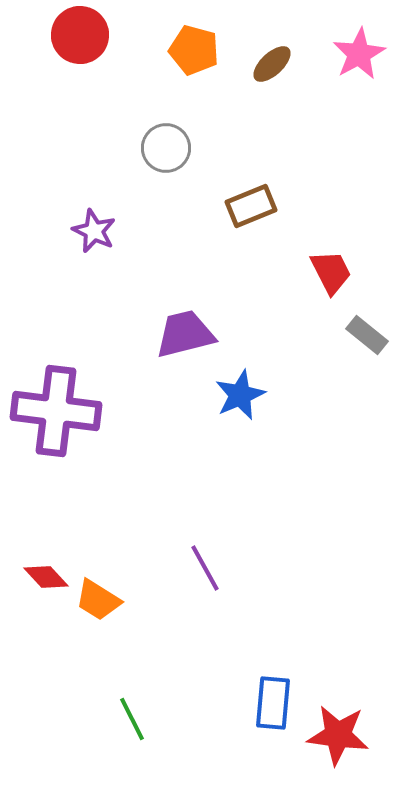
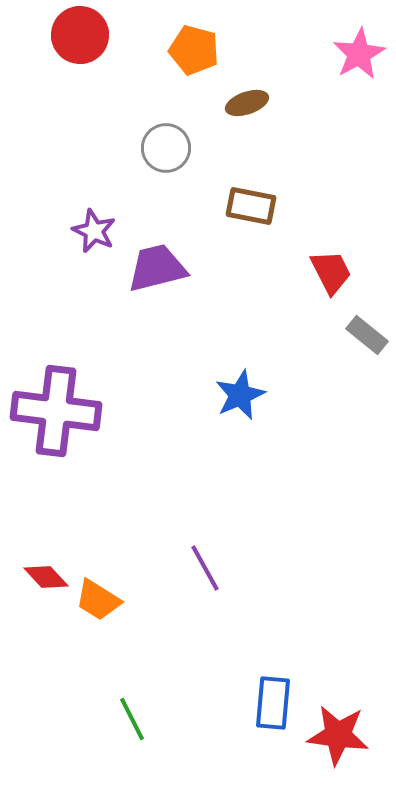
brown ellipse: moved 25 px left, 39 px down; rotated 24 degrees clockwise
brown rectangle: rotated 33 degrees clockwise
purple trapezoid: moved 28 px left, 66 px up
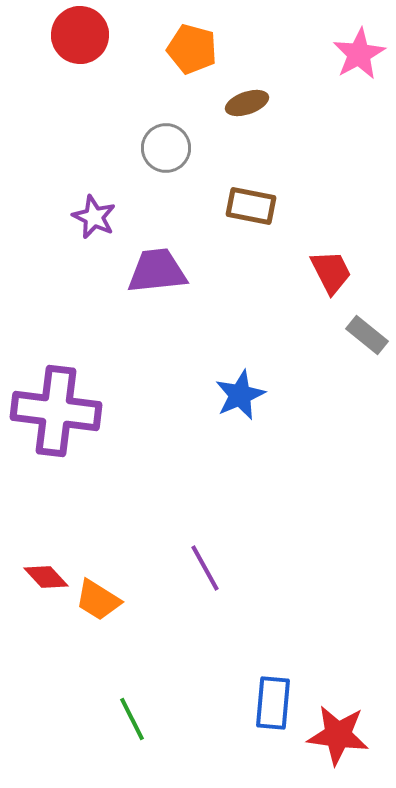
orange pentagon: moved 2 px left, 1 px up
purple star: moved 14 px up
purple trapezoid: moved 3 px down; rotated 8 degrees clockwise
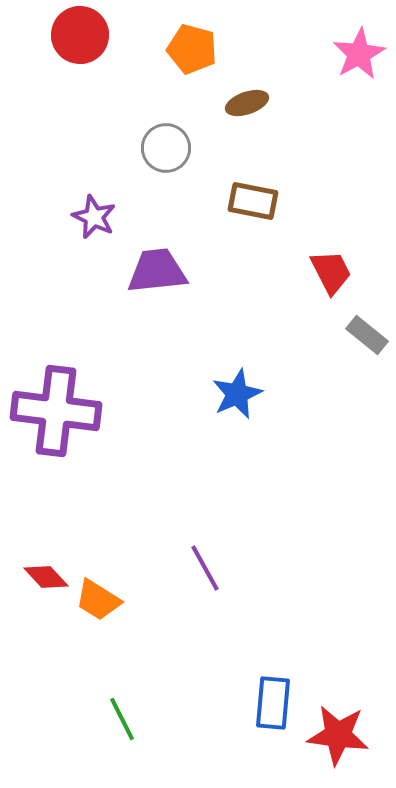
brown rectangle: moved 2 px right, 5 px up
blue star: moved 3 px left, 1 px up
green line: moved 10 px left
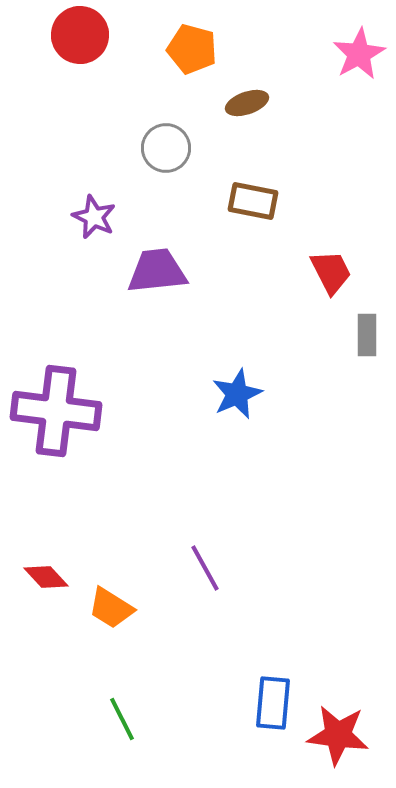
gray rectangle: rotated 51 degrees clockwise
orange trapezoid: moved 13 px right, 8 px down
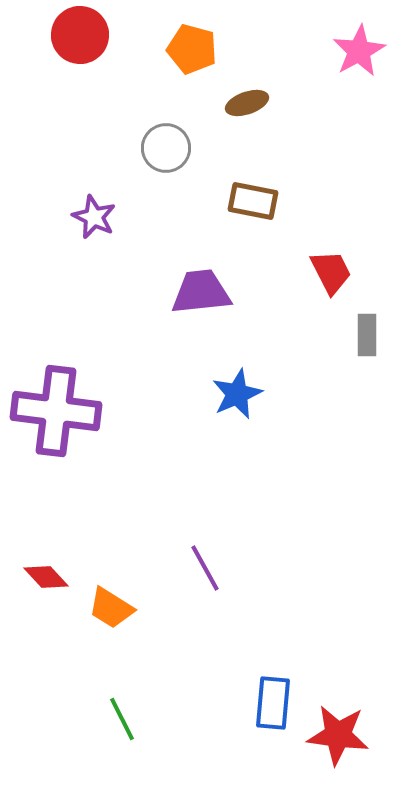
pink star: moved 3 px up
purple trapezoid: moved 44 px right, 21 px down
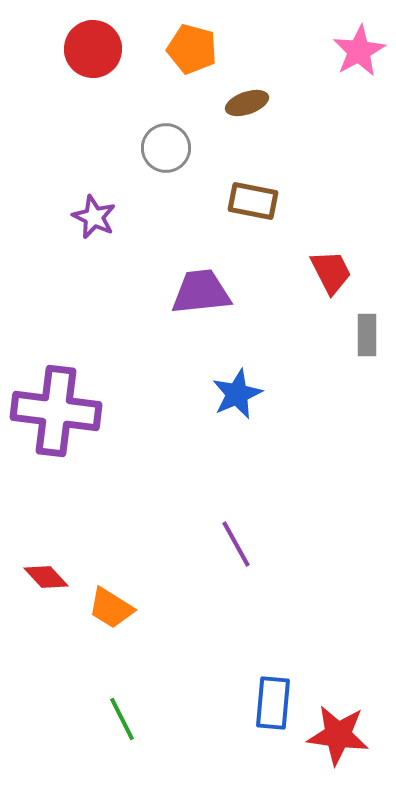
red circle: moved 13 px right, 14 px down
purple line: moved 31 px right, 24 px up
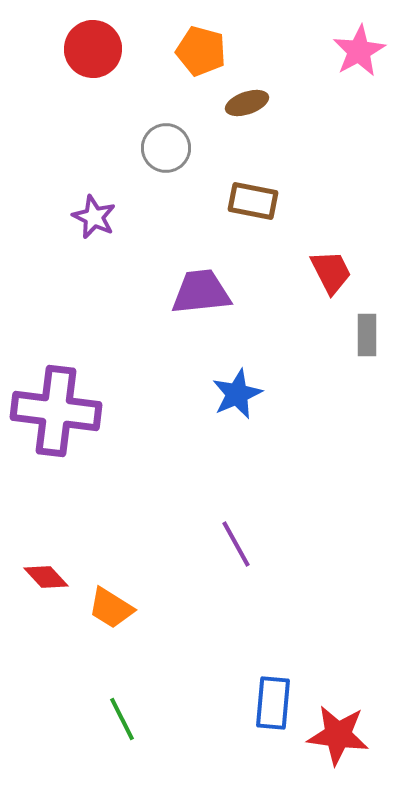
orange pentagon: moved 9 px right, 2 px down
